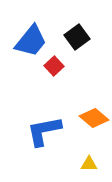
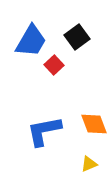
blue trapezoid: rotated 9 degrees counterclockwise
red square: moved 1 px up
orange diamond: moved 6 px down; rotated 28 degrees clockwise
yellow triangle: rotated 24 degrees counterclockwise
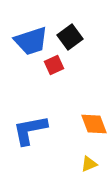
black square: moved 7 px left
blue trapezoid: rotated 42 degrees clockwise
red square: rotated 18 degrees clockwise
blue L-shape: moved 14 px left, 1 px up
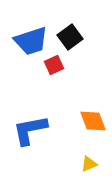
orange diamond: moved 1 px left, 3 px up
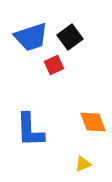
blue trapezoid: moved 4 px up
orange diamond: moved 1 px down
blue L-shape: rotated 81 degrees counterclockwise
yellow triangle: moved 6 px left
